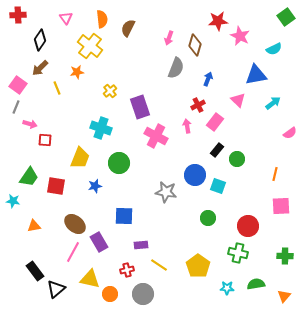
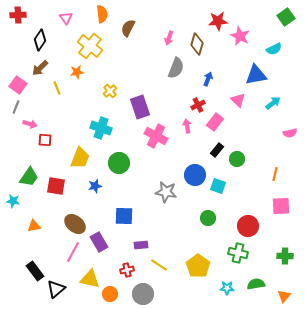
orange semicircle at (102, 19): moved 5 px up
brown diamond at (195, 45): moved 2 px right, 1 px up
pink semicircle at (290, 133): rotated 24 degrees clockwise
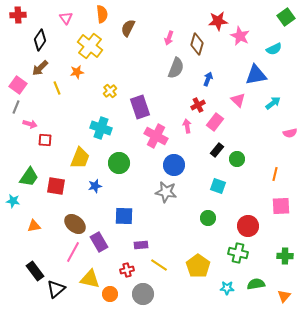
blue circle at (195, 175): moved 21 px left, 10 px up
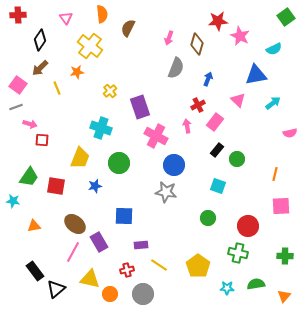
gray line at (16, 107): rotated 48 degrees clockwise
red square at (45, 140): moved 3 px left
